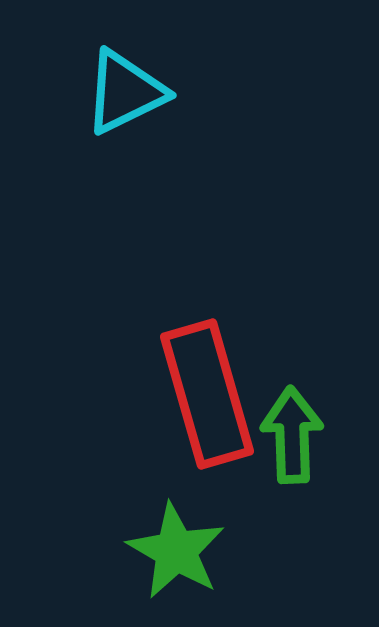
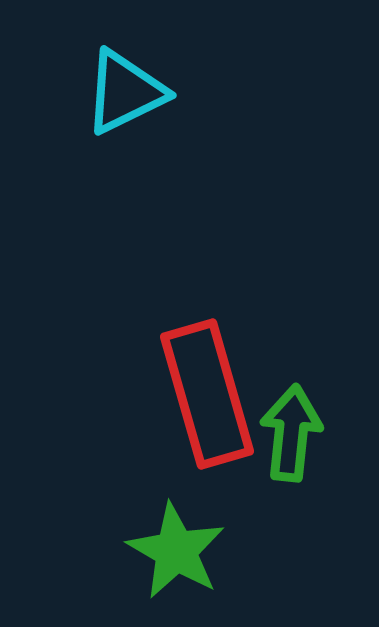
green arrow: moved 1 px left, 2 px up; rotated 8 degrees clockwise
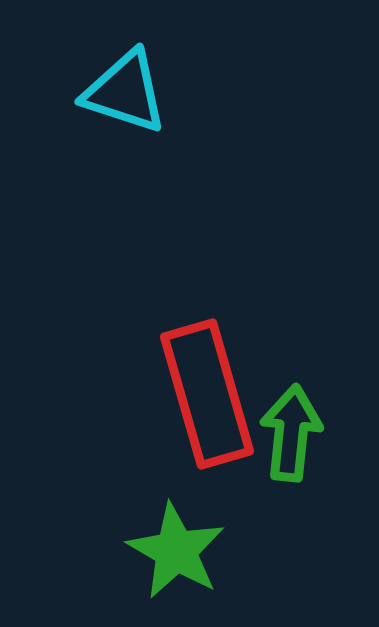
cyan triangle: rotated 44 degrees clockwise
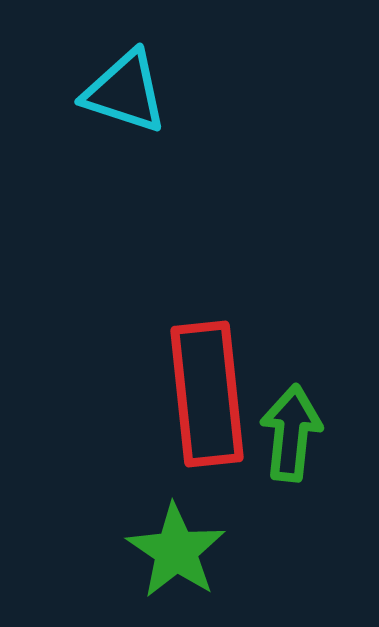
red rectangle: rotated 10 degrees clockwise
green star: rotated 4 degrees clockwise
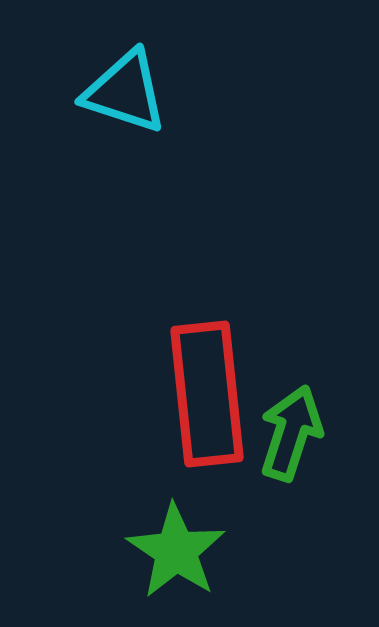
green arrow: rotated 12 degrees clockwise
